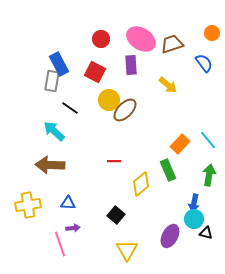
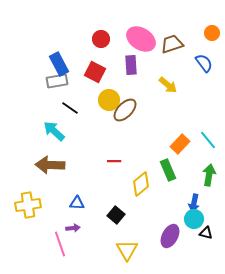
gray rectangle: moved 5 px right; rotated 70 degrees clockwise
blue triangle: moved 9 px right
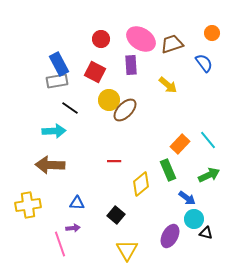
cyan arrow: rotated 135 degrees clockwise
green arrow: rotated 55 degrees clockwise
blue arrow: moved 7 px left, 5 px up; rotated 66 degrees counterclockwise
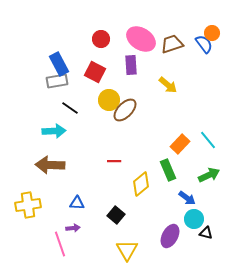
blue semicircle: moved 19 px up
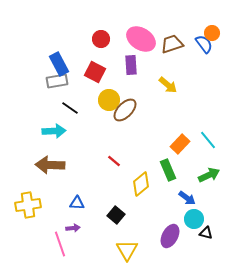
red line: rotated 40 degrees clockwise
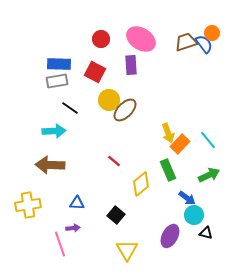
brown trapezoid: moved 14 px right, 2 px up
blue rectangle: rotated 60 degrees counterclockwise
yellow arrow: moved 48 px down; rotated 30 degrees clockwise
cyan circle: moved 4 px up
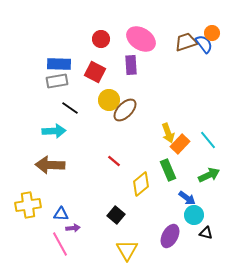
blue triangle: moved 16 px left, 11 px down
pink line: rotated 10 degrees counterclockwise
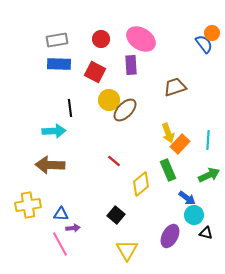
brown trapezoid: moved 11 px left, 45 px down
gray rectangle: moved 41 px up
black line: rotated 48 degrees clockwise
cyan line: rotated 42 degrees clockwise
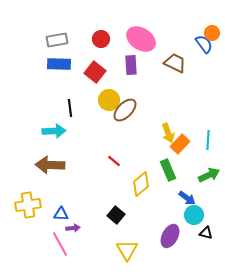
red square: rotated 10 degrees clockwise
brown trapezoid: moved 24 px up; rotated 45 degrees clockwise
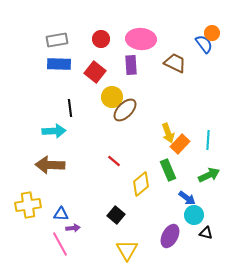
pink ellipse: rotated 28 degrees counterclockwise
yellow circle: moved 3 px right, 3 px up
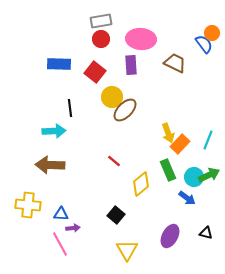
gray rectangle: moved 44 px right, 19 px up
cyan line: rotated 18 degrees clockwise
yellow cross: rotated 15 degrees clockwise
cyan circle: moved 38 px up
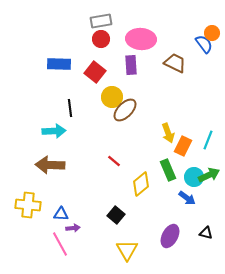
orange rectangle: moved 3 px right, 2 px down; rotated 18 degrees counterclockwise
